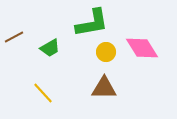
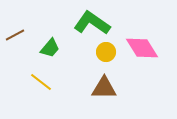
green L-shape: rotated 135 degrees counterclockwise
brown line: moved 1 px right, 2 px up
green trapezoid: rotated 20 degrees counterclockwise
yellow line: moved 2 px left, 11 px up; rotated 10 degrees counterclockwise
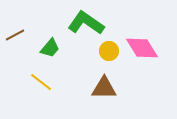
green L-shape: moved 6 px left
yellow circle: moved 3 px right, 1 px up
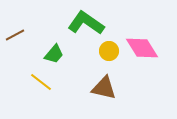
green trapezoid: moved 4 px right, 6 px down
brown triangle: rotated 12 degrees clockwise
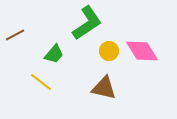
green L-shape: moved 1 px right; rotated 111 degrees clockwise
pink diamond: moved 3 px down
